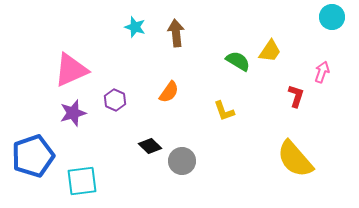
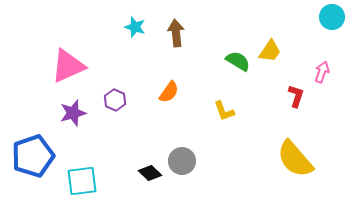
pink triangle: moved 3 px left, 4 px up
black diamond: moved 27 px down
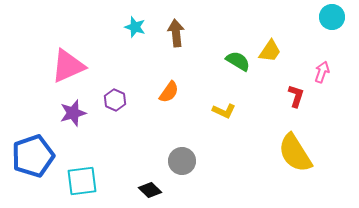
yellow L-shape: rotated 45 degrees counterclockwise
yellow semicircle: moved 6 px up; rotated 9 degrees clockwise
black diamond: moved 17 px down
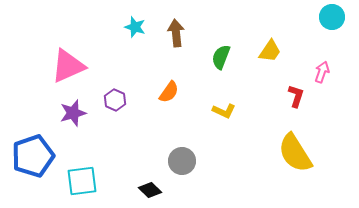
green semicircle: moved 17 px left, 4 px up; rotated 100 degrees counterclockwise
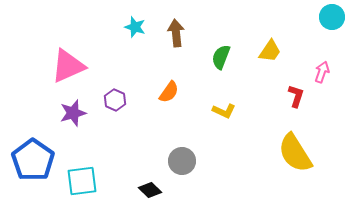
blue pentagon: moved 4 px down; rotated 18 degrees counterclockwise
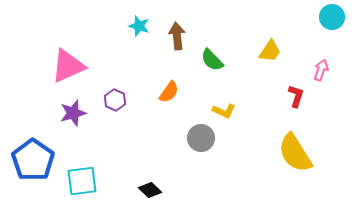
cyan star: moved 4 px right, 1 px up
brown arrow: moved 1 px right, 3 px down
green semicircle: moved 9 px left, 3 px down; rotated 65 degrees counterclockwise
pink arrow: moved 1 px left, 2 px up
gray circle: moved 19 px right, 23 px up
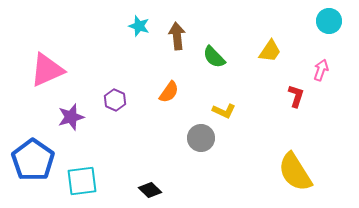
cyan circle: moved 3 px left, 4 px down
green semicircle: moved 2 px right, 3 px up
pink triangle: moved 21 px left, 4 px down
purple star: moved 2 px left, 4 px down
yellow semicircle: moved 19 px down
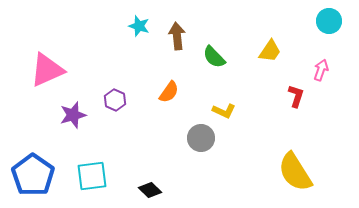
purple star: moved 2 px right, 2 px up
blue pentagon: moved 15 px down
cyan square: moved 10 px right, 5 px up
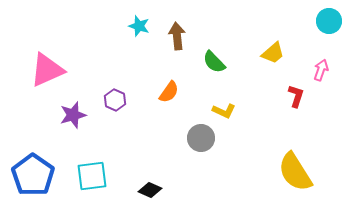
yellow trapezoid: moved 3 px right, 2 px down; rotated 15 degrees clockwise
green semicircle: moved 5 px down
black diamond: rotated 20 degrees counterclockwise
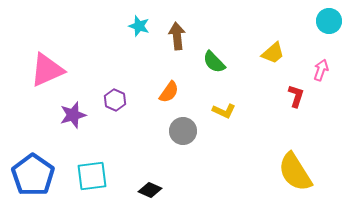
gray circle: moved 18 px left, 7 px up
